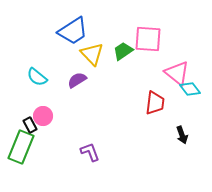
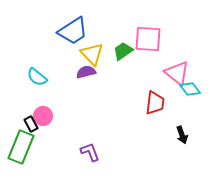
purple semicircle: moved 9 px right, 8 px up; rotated 18 degrees clockwise
black rectangle: moved 1 px right, 1 px up
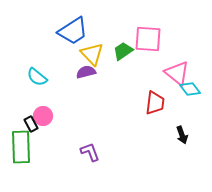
green rectangle: rotated 24 degrees counterclockwise
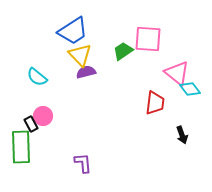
yellow triangle: moved 12 px left, 1 px down
purple L-shape: moved 7 px left, 11 px down; rotated 15 degrees clockwise
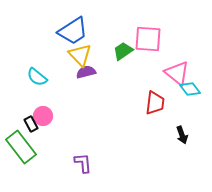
green rectangle: rotated 36 degrees counterclockwise
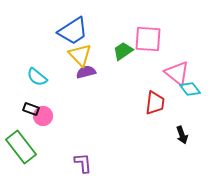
black rectangle: moved 15 px up; rotated 42 degrees counterclockwise
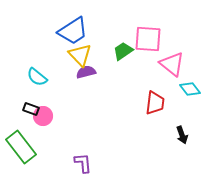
pink triangle: moved 5 px left, 9 px up
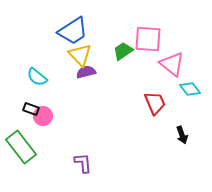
red trapezoid: rotated 30 degrees counterclockwise
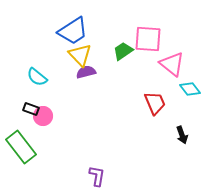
purple L-shape: moved 14 px right, 13 px down; rotated 15 degrees clockwise
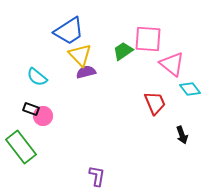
blue trapezoid: moved 4 px left
